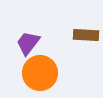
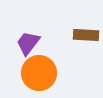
orange circle: moved 1 px left
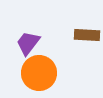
brown rectangle: moved 1 px right
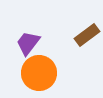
brown rectangle: rotated 40 degrees counterclockwise
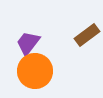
orange circle: moved 4 px left, 2 px up
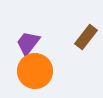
brown rectangle: moved 1 px left, 2 px down; rotated 15 degrees counterclockwise
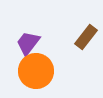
orange circle: moved 1 px right
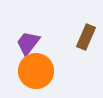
brown rectangle: rotated 15 degrees counterclockwise
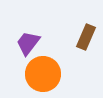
orange circle: moved 7 px right, 3 px down
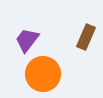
purple trapezoid: moved 1 px left, 3 px up
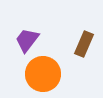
brown rectangle: moved 2 px left, 7 px down
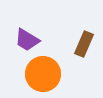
purple trapezoid: rotated 96 degrees counterclockwise
